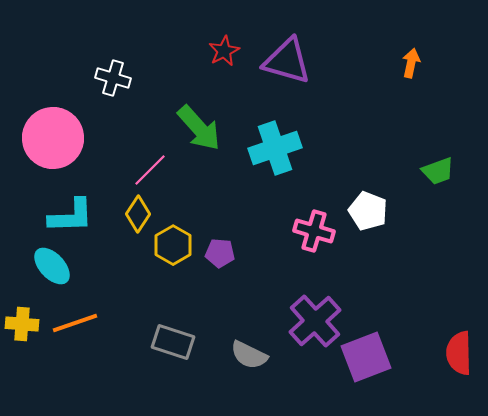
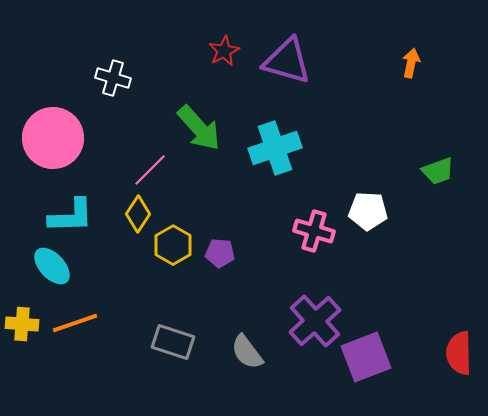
white pentagon: rotated 18 degrees counterclockwise
gray semicircle: moved 2 px left, 3 px up; rotated 27 degrees clockwise
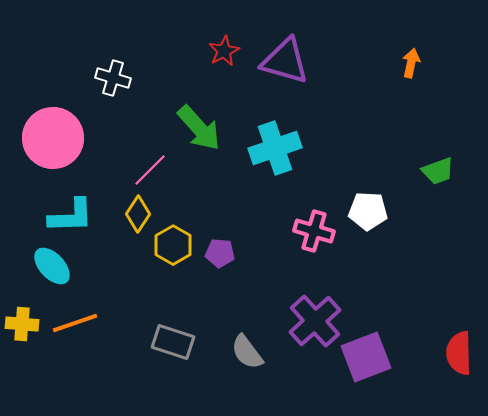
purple triangle: moved 2 px left
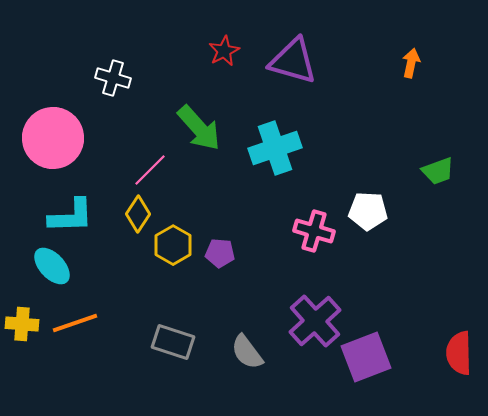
purple triangle: moved 8 px right
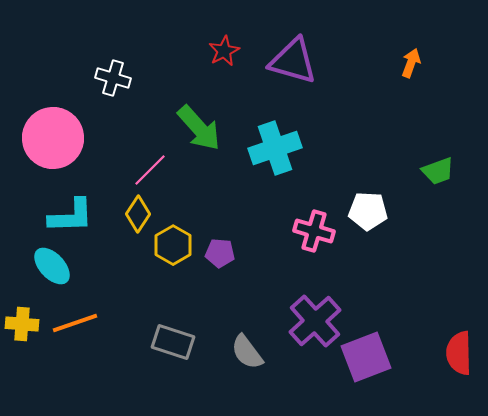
orange arrow: rotated 8 degrees clockwise
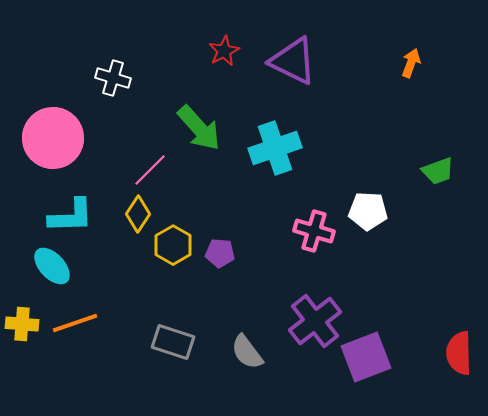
purple triangle: rotated 10 degrees clockwise
purple cross: rotated 4 degrees clockwise
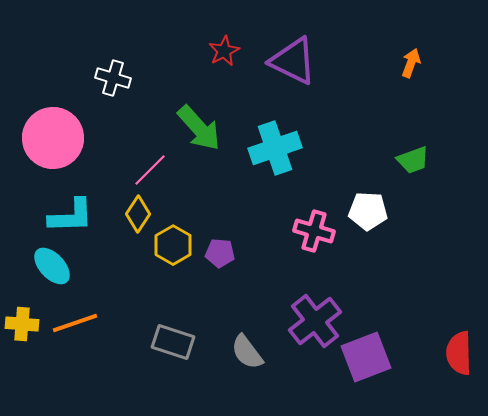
green trapezoid: moved 25 px left, 11 px up
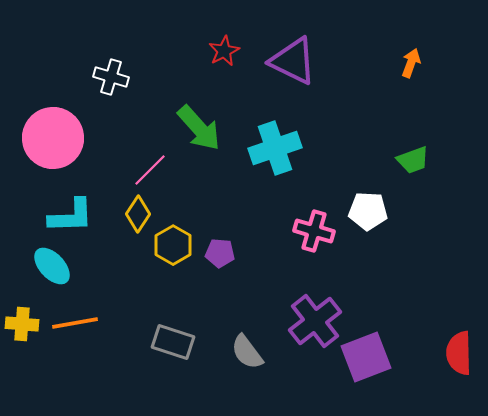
white cross: moved 2 px left, 1 px up
orange line: rotated 9 degrees clockwise
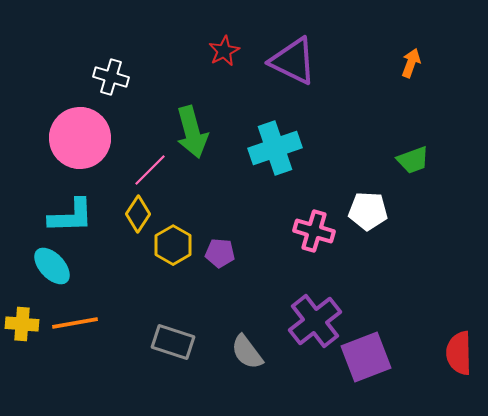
green arrow: moved 7 px left, 4 px down; rotated 27 degrees clockwise
pink circle: moved 27 px right
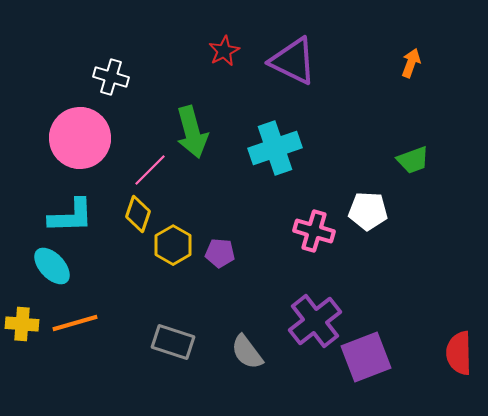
yellow diamond: rotated 15 degrees counterclockwise
orange line: rotated 6 degrees counterclockwise
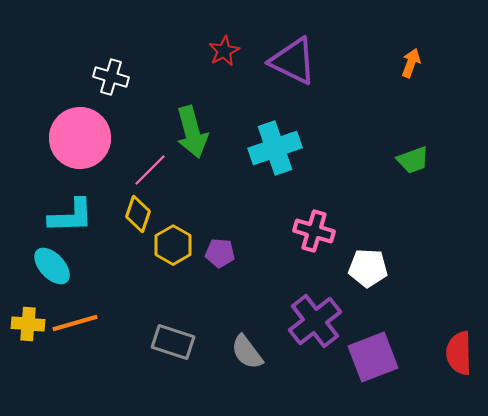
white pentagon: moved 57 px down
yellow cross: moved 6 px right
purple square: moved 7 px right
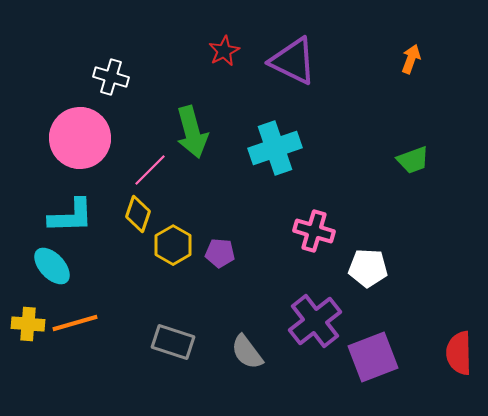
orange arrow: moved 4 px up
